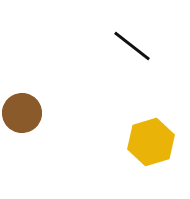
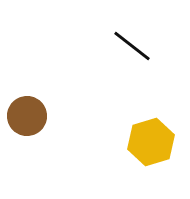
brown circle: moved 5 px right, 3 px down
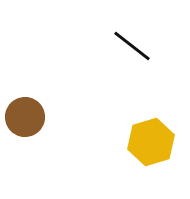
brown circle: moved 2 px left, 1 px down
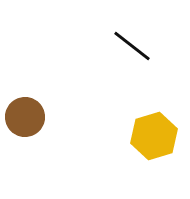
yellow hexagon: moved 3 px right, 6 px up
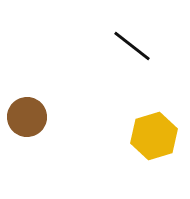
brown circle: moved 2 px right
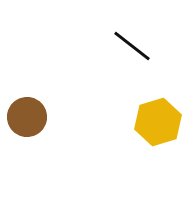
yellow hexagon: moved 4 px right, 14 px up
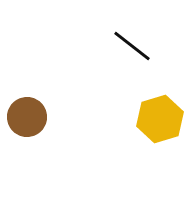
yellow hexagon: moved 2 px right, 3 px up
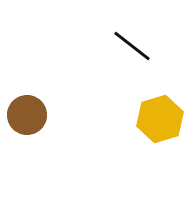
brown circle: moved 2 px up
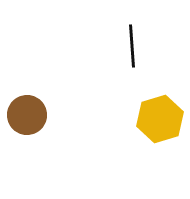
black line: rotated 48 degrees clockwise
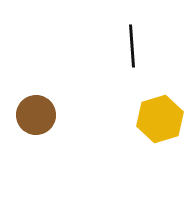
brown circle: moved 9 px right
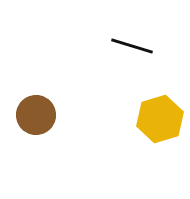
black line: rotated 69 degrees counterclockwise
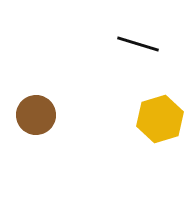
black line: moved 6 px right, 2 px up
